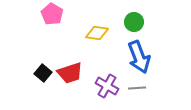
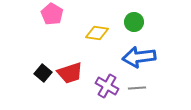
blue arrow: rotated 104 degrees clockwise
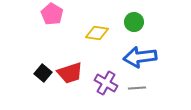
blue arrow: moved 1 px right
purple cross: moved 1 px left, 3 px up
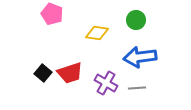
pink pentagon: rotated 10 degrees counterclockwise
green circle: moved 2 px right, 2 px up
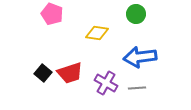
green circle: moved 6 px up
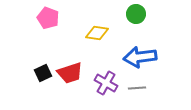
pink pentagon: moved 4 px left, 4 px down
black square: rotated 24 degrees clockwise
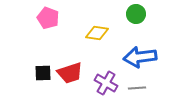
black square: rotated 24 degrees clockwise
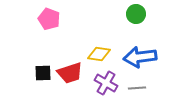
pink pentagon: moved 1 px right, 1 px down
yellow diamond: moved 2 px right, 21 px down
